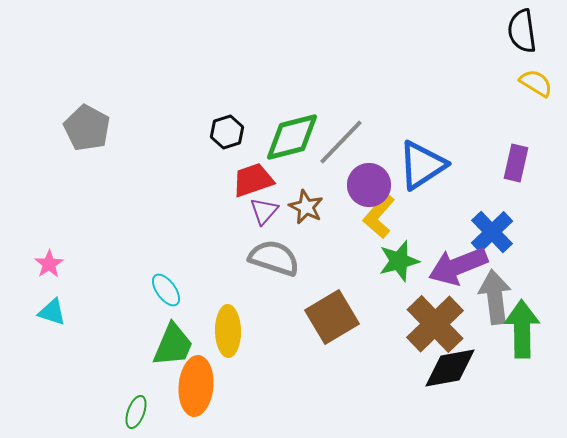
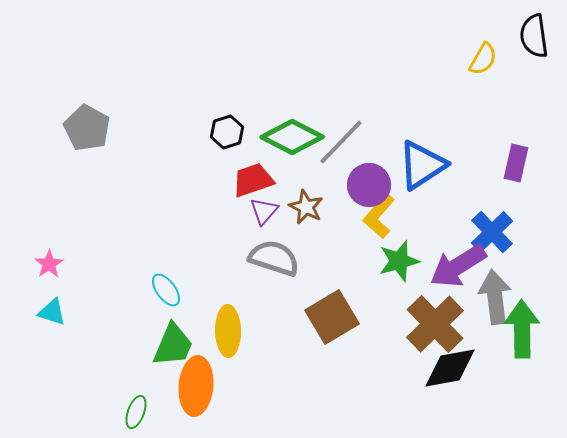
black semicircle: moved 12 px right, 5 px down
yellow semicircle: moved 53 px left, 24 px up; rotated 88 degrees clockwise
green diamond: rotated 42 degrees clockwise
purple arrow: rotated 10 degrees counterclockwise
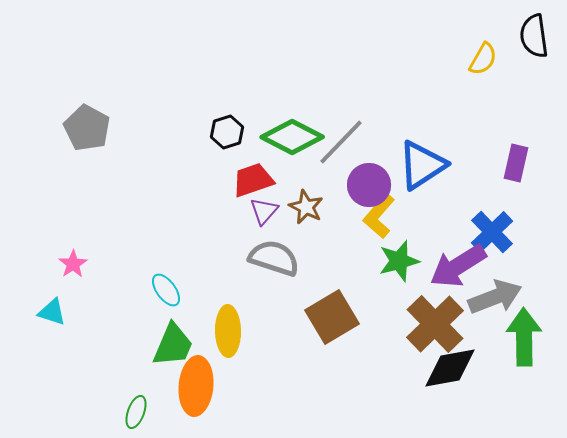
pink star: moved 24 px right
gray arrow: rotated 76 degrees clockwise
green arrow: moved 2 px right, 8 px down
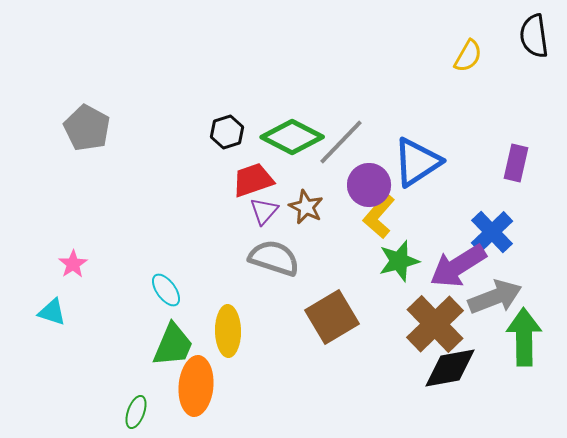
yellow semicircle: moved 15 px left, 3 px up
blue triangle: moved 5 px left, 3 px up
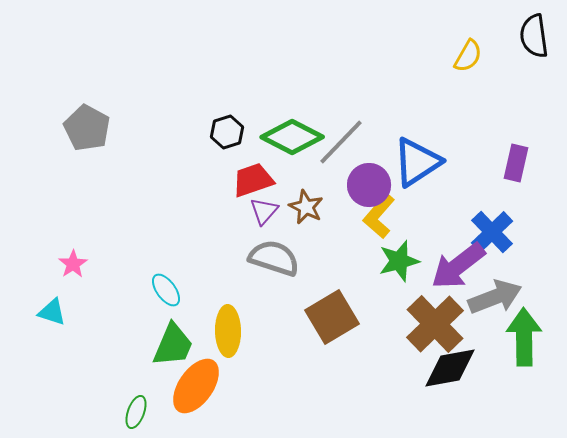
purple arrow: rotated 6 degrees counterclockwise
orange ellipse: rotated 30 degrees clockwise
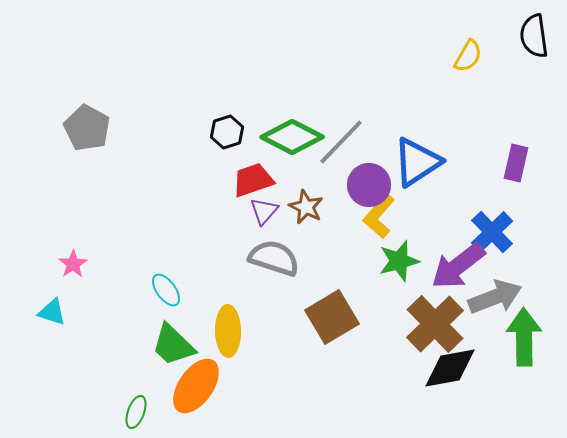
green trapezoid: rotated 111 degrees clockwise
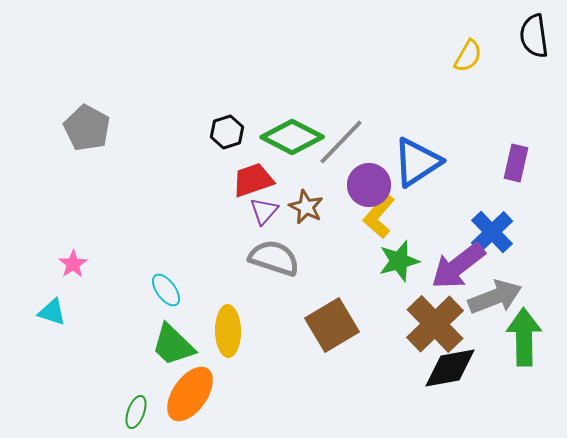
brown square: moved 8 px down
orange ellipse: moved 6 px left, 8 px down
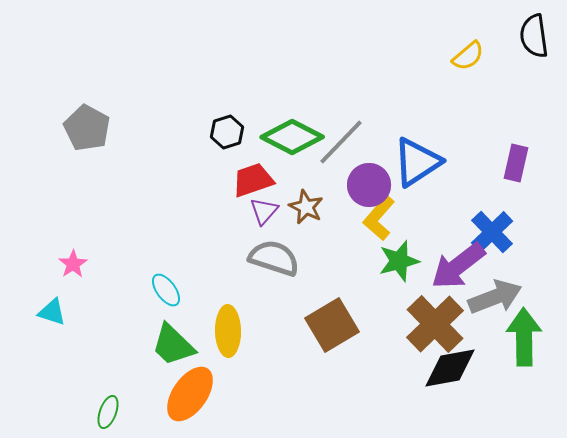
yellow semicircle: rotated 20 degrees clockwise
yellow L-shape: moved 2 px down
green ellipse: moved 28 px left
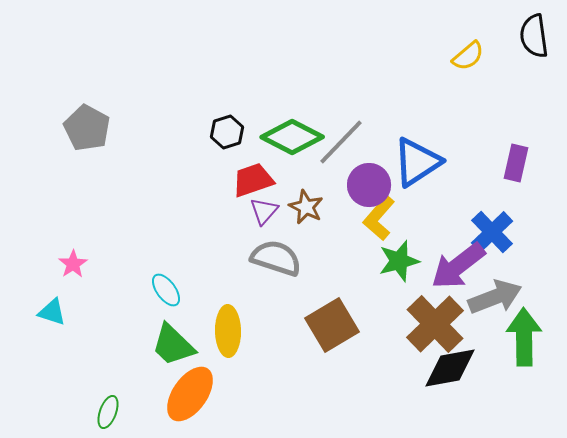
gray semicircle: moved 2 px right
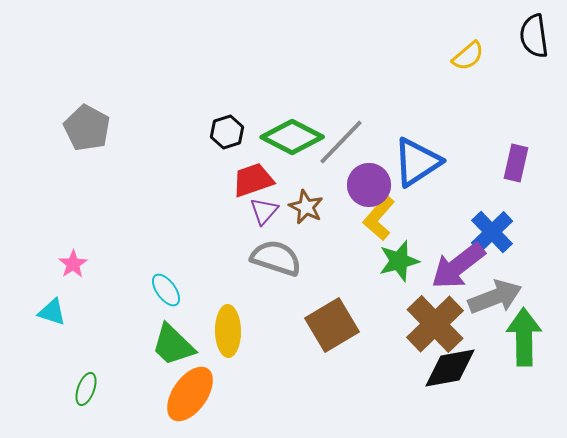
green ellipse: moved 22 px left, 23 px up
